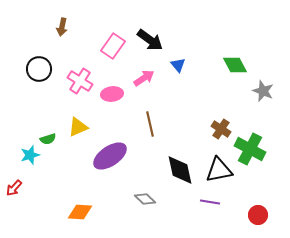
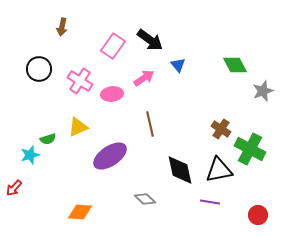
gray star: rotated 30 degrees clockwise
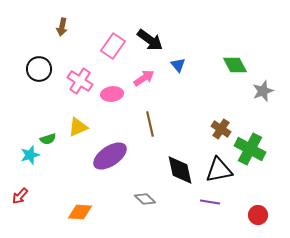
red arrow: moved 6 px right, 8 px down
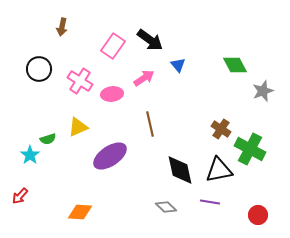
cyan star: rotated 18 degrees counterclockwise
gray diamond: moved 21 px right, 8 px down
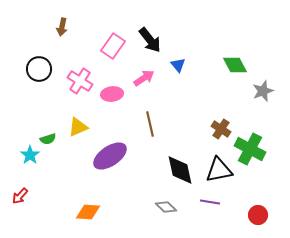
black arrow: rotated 16 degrees clockwise
orange diamond: moved 8 px right
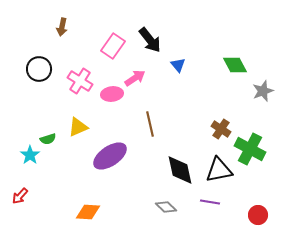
pink arrow: moved 9 px left
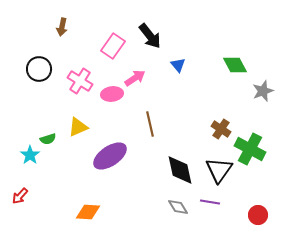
black arrow: moved 4 px up
black triangle: rotated 44 degrees counterclockwise
gray diamond: moved 12 px right; rotated 15 degrees clockwise
